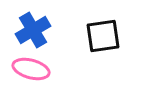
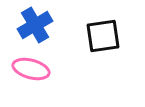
blue cross: moved 2 px right, 5 px up
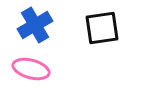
black square: moved 1 px left, 8 px up
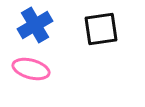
black square: moved 1 px left, 1 px down
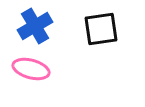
blue cross: moved 1 px down
